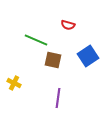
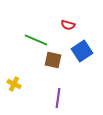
blue square: moved 6 px left, 5 px up
yellow cross: moved 1 px down
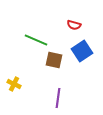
red semicircle: moved 6 px right
brown square: moved 1 px right
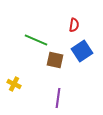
red semicircle: rotated 96 degrees counterclockwise
brown square: moved 1 px right
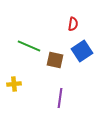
red semicircle: moved 1 px left, 1 px up
green line: moved 7 px left, 6 px down
yellow cross: rotated 32 degrees counterclockwise
purple line: moved 2 px right
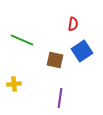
green line: moved 7 px left, 6 px up
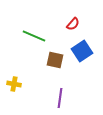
red semicircle: rotated 32 degrees clockwise
green line: moved 12 px right, 4 px up
yellow cross: rotated 16 degrees clockwise
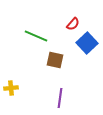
green line: moved 2 px right
blue square: moved 5 px right, 8 px up; rotated 10 degrees counterclockwise
yellow cross: moved 3 px left, 4 px down; rotated 16 degrees counterclockwise
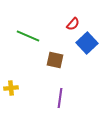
green line: moved 8 px left
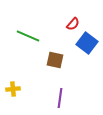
blue square: rotated 10 degrees counterclockwise
yellow cross: moved 2 px right, 1 px down
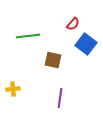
green line: rotated 30 degrees counterclockwise
blue square: moved 1 px left, 1 px down
brown square: moved 2 px left
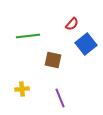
red semicircle: moved 1 px left
blue square: rotated 15 degrees clockwise
yellow cross: moved 9 px right
purple line: rotated 30 degrees counterclockwise
